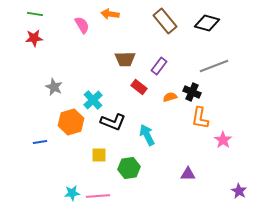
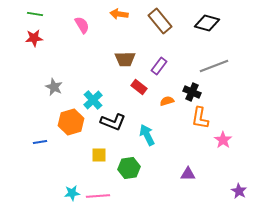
orange arrow: moved 9 px right
brown rectangle: moved 5 px left
orange semicircle: moved 3 px left, 4 px down
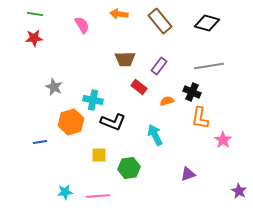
gray line: moved 5 px left; rotated 12 degrees clockwise
cyan cross: rotated 36 degrees counterclockwise
cyan arrow: moved 8 px right
purple triangle: rotated 21 degrees counterclockwise
cyan star: moved 7 px left, 1 px up
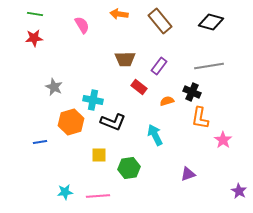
black diamond: moved 4 px right, 1 px up
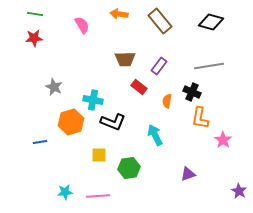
orange semicircle: rotated 64 degrees counterclockwise
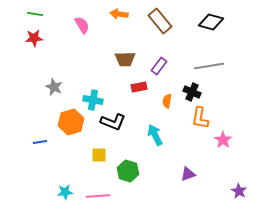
red rectangle: rotated 49 degrees counterclockwise
green hexagon: moved 1 px left, 3 px down; rotated 25 degrees clockwise
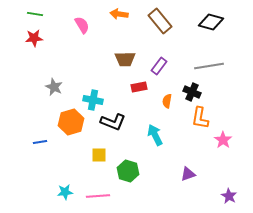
purple star: moved 10 px left, 5 px down
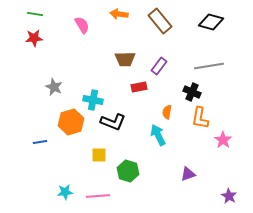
orange semicircle: moved 11 px down
cyan arrow: moved 3 px right
